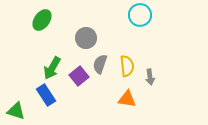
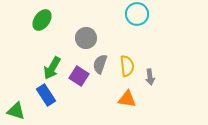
cyan circle: moved 3 px left, 1 px up
purple square: rotated 18 degrees counterclockwise
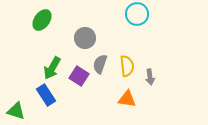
gray circle: moved 1 px left
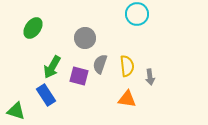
green ellipse: moved 9 px left, 8 px down
green arrow: moved 1 px up
purple square: rotated 18 degrees counterclockwise
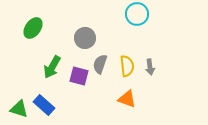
gray arrow: moved 10 px up
blue rectangle: moved 2 px left, 10 px down; rotated 15 degrees counterclockwise
orange triangle: rotated 12 degrees clockwise
green triangle: moved 3 px right, 2 px up
